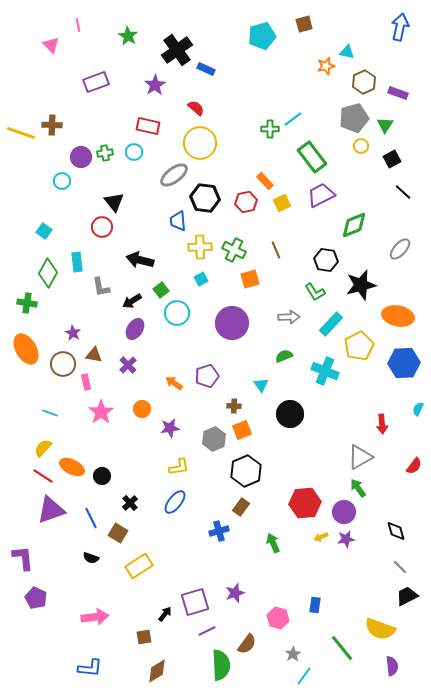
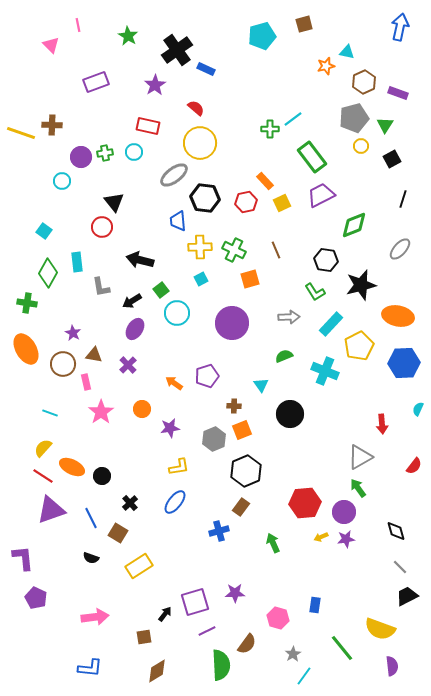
black line at (403, 192): moved 7 px down; rotated 66 degrees clockwise
purple star at (235, 593): rotated 18 degrees clockwise
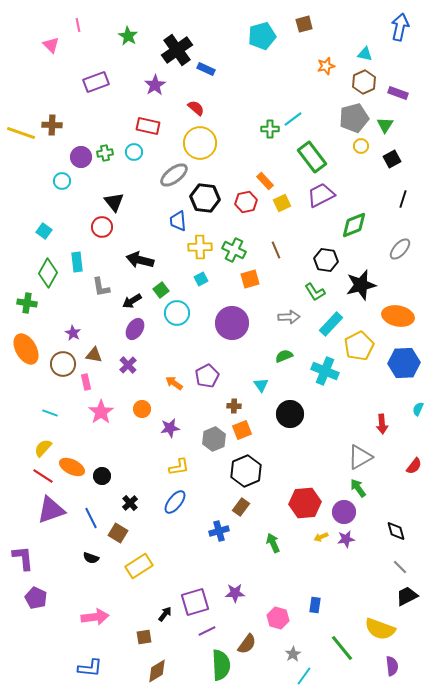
cyan triangle at (347, 52): moved 18 px right, 2 px down
purple pentagon at (207, 376): rotated 10 degrees counterclockwise
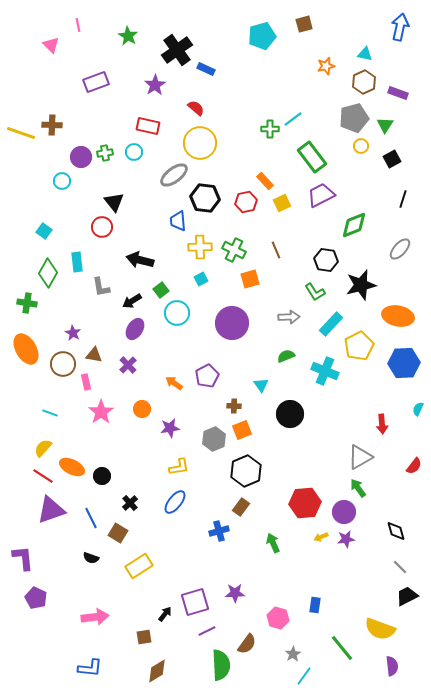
green semicircle at (284, 356): moved 2 px right
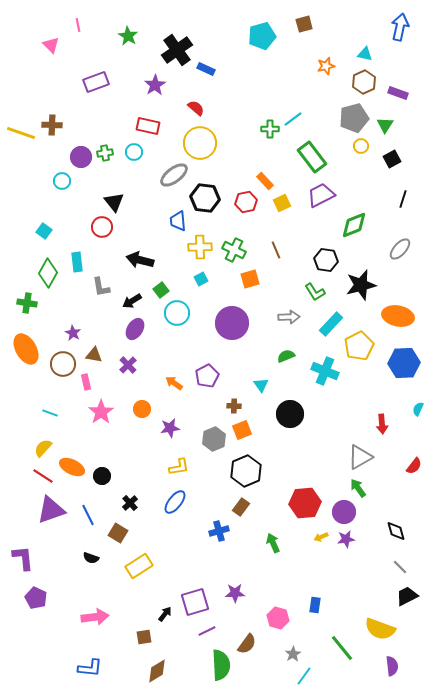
blue line at (91, 518): moved 3 px left, 3 px up
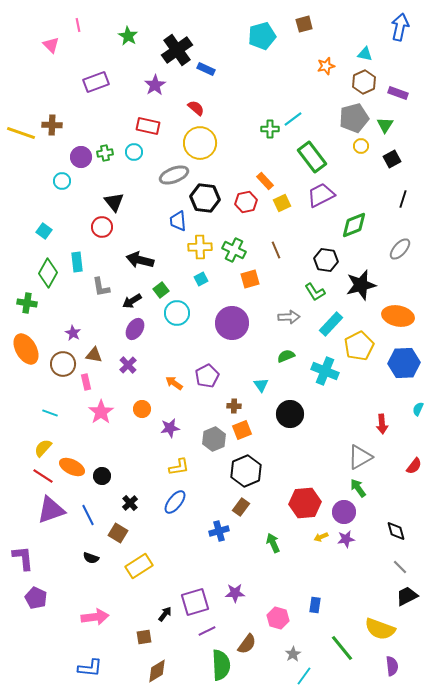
gray ellipse at (174, 175): rotated 16 degrees clockwise
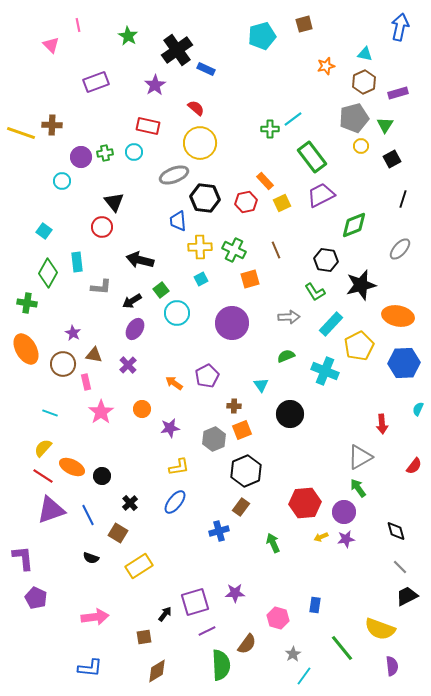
purple rectangle at (398, 93): rotated 36 degrees counterclockwise
gray L-shape at (101, 287): rotated 75 degrees counterclockwise
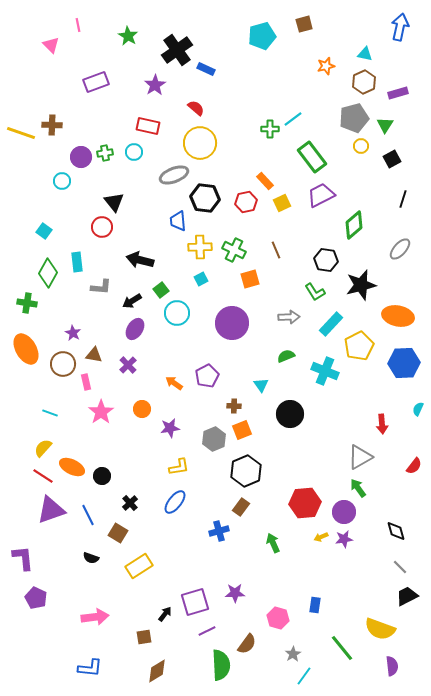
green diamond at (354, 225): rotated 20 degrees counterclockwise
purple star at (346, 539): moved 2 px left
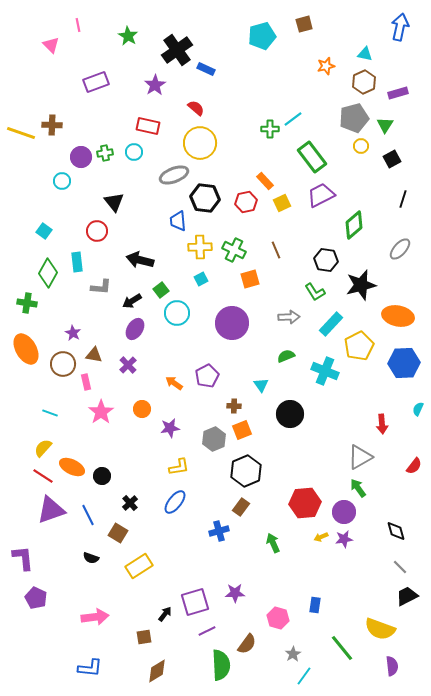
red circle at (102, 227): moved 5 px left, 4 px down
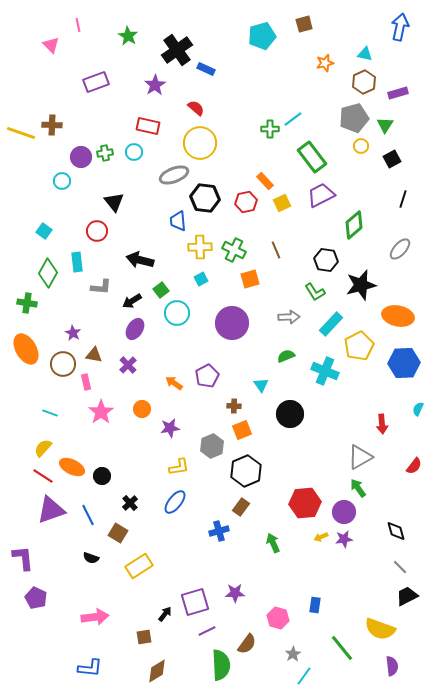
orange star at (326, 66): moved 1 px left, 3 px up
gray hexagon at (214, 439): moved 2 px left, 7 px down
